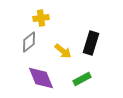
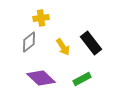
black rectangle: rotated 55 degrees counterclockwise
yellow arrow: moved 4 px up; rotated 18 degrees clockwise
purple diamond: rotated 24 degrees counterclockwise
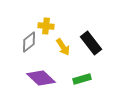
yellow cross: moved 5 px right, 8 px down; rotated 14 degrees clockwise
green rectangle: rotated 12 degrees clockwise
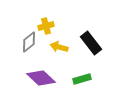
yellow cross: rotated 21 degrees counterclockwise
yellow arrow: moved 4 px left; rotated 138 degrees clockwise
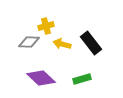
gray diamond: rotated 40 degrees clockwise
yellow arrow: moved 3 px right, 3 px up
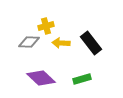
yellow arrow: moved 1 px left, 1 px up; rotated 12 degrees counterclockwise
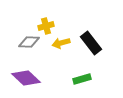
yellow arrow: rotated 18 degrees counterclockwise
purple diamond: moved 15 px left
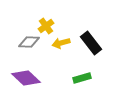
yellow cross: rotated 21 degrees counterclockwise
green rectangle: moved 1 px up
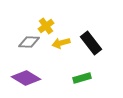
purple diamond: rotated 12 degrees counterclockwise
